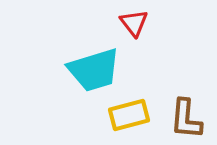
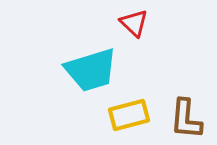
red triangle: rotated 8 degrees counterclockwise
cyan trapezoid: moved 3 px left
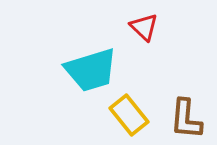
red triangle: moved 10 px right, 4 px down
yellow rectangle: rotated 66 degrees clockwise
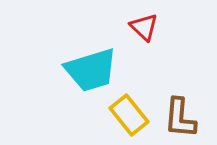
brown L-shape: moved 6 px left, 1 px up
